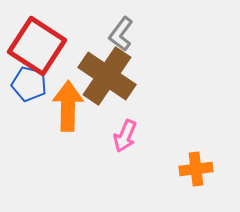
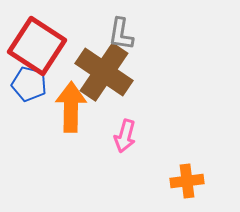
gray L-shape: rotated 28 degrees counterclockwise
brown cross: moved 3 px left, 4 px up
orange arrow: moved 3 px right, 1 px down
pink arrow: rotated 8 degrees counterclockwise
orange cross: moved 9 px left, 12 px down
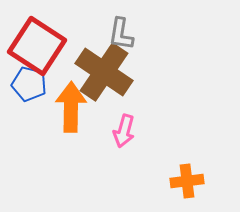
pink arrow: moved 1 px left, 5 px up
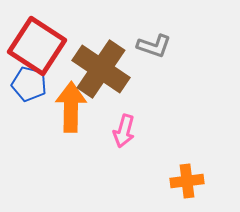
gray L-shape: moved 33 px right, 12 px down; rotated 80 degrees counterclockwise
brown cross: moved 3 px left, 3 px up
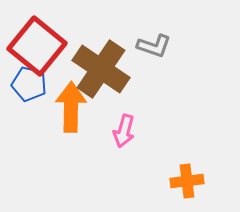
red square: rotated 6 degrees clockwise
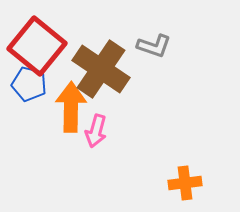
pink arrow: moved 28 px left
orange cross: moved 2 px left, 2 px down
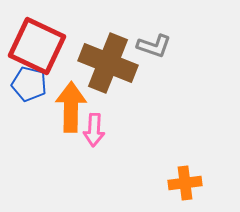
red square: rotated 14 degrees counterclockwise
brown cross: moved 7 px right, 6 px up; rotated 12 degrees counterclockwise
pink arrow: moved 2 px left, 1 px up; rotated 12 degrees counterclockwise
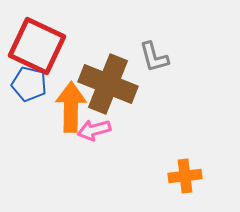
gray L-shape: moved 11 px down; rotated 56 degrees clockwise
brown cross: moved 21 px down
pink arrow: rotated 72 degrees clockwise
orange cross: moved 7 px up
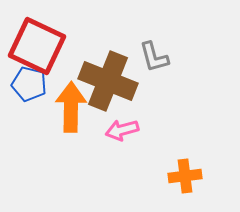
brown cross: moved 3 px up
pink arrow: moved 28 px right
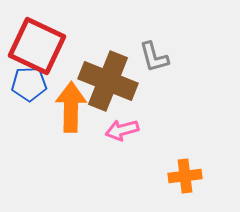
blue pentagon: rotated 16 degrees counterclockwise
